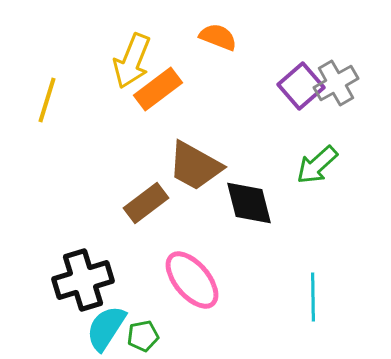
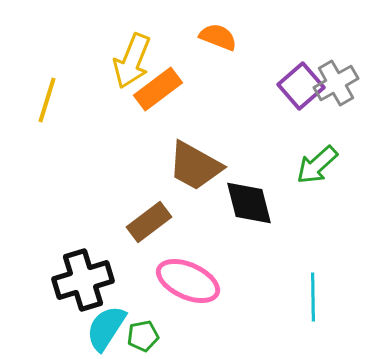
brown rectangle: moved 3 px right, 19 px down
pink ellipse: moved 4 px left, 1 px down; rotated 26 degrees counterclockwise
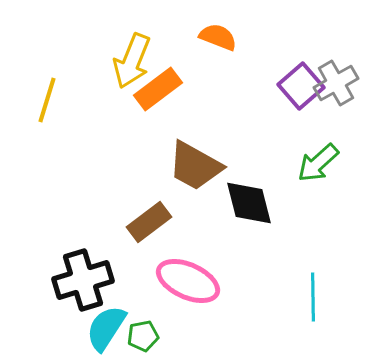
green arrow: moved 1 px right, 2 px up
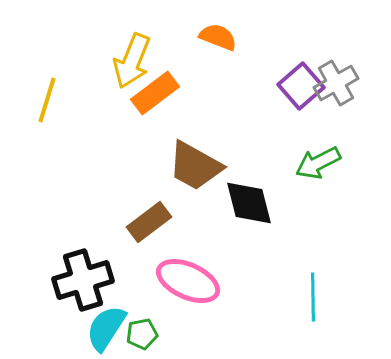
orange rectangle: moved 3 px left, 4 px down
green arrow: rotated 15 degrees clockwise
green pentagon: moved 1 px left, 2 px up
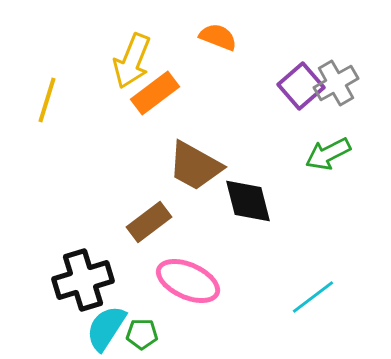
green arrow: moved 10 px right, 9 px up
black diamond: moved 1 px left, 2 px up
cyan line: rotated 54 degrees clockwise
green pentagon: rotated 12 degrees clockwise
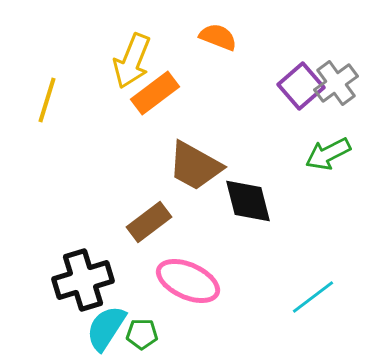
gray cross: rotated 6 degrees counterclockwise
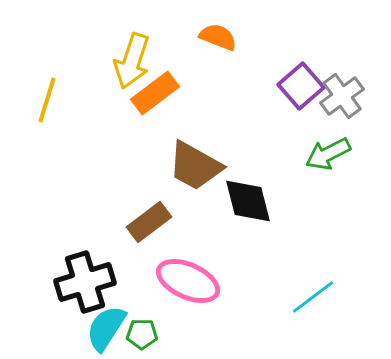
yellow arrow: rotated 4 degrees counterclockwise
gray cross: moved 6 px right, 13 px down
black cross: moved 2 px right, 2 px down
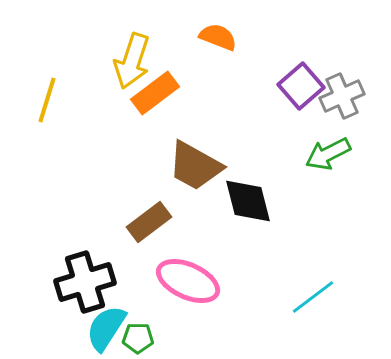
gray cross: rotated 12 degrees clockwise
green pentagon: moved 4 px left, 4 px down
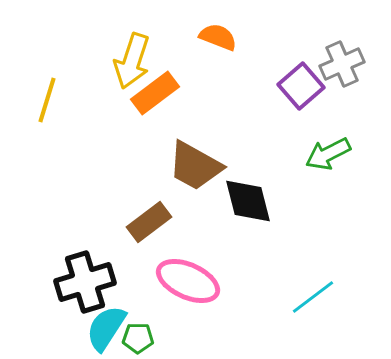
gray cross: moved 32 px up
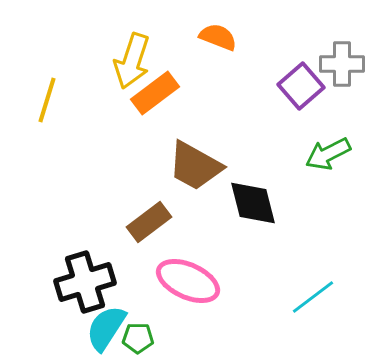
gray cross: rotated 24 degrees clockwise
black diamond: moved 5 px right, 2 px down
